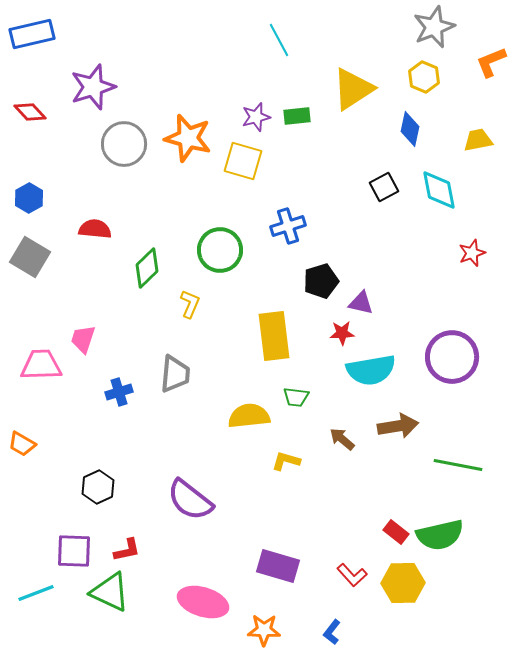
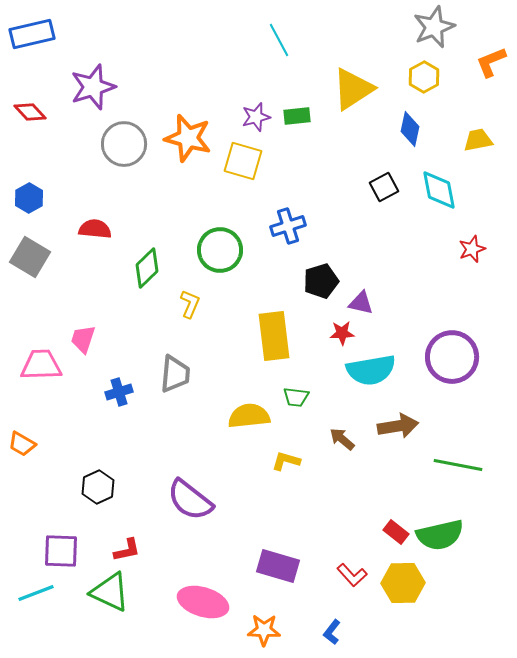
yellow hexagon at (424, 77): rotated 8 degrees clockwise
red star at (472, 253): moved 4 px up
purple square at (74, 551): moved 13 px left
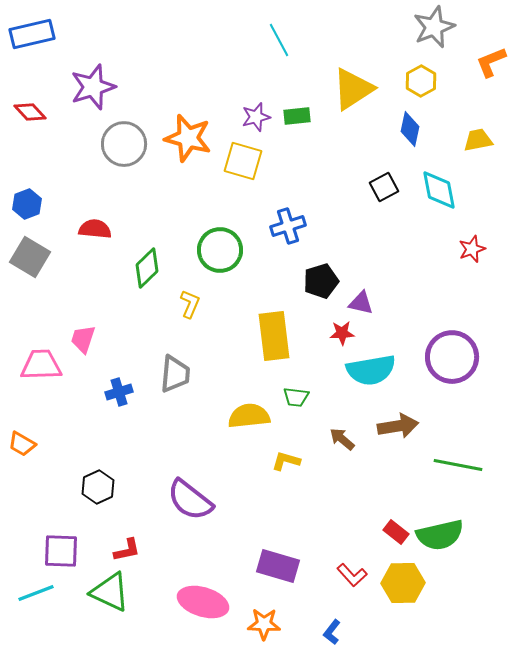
yellow hexagon at (424, 77): moved 3 px left, 4 px down
blue hexagon at (29, 198): moved 2 px left, 6 px down; rotated 8 degrees clockwise
orange star at (264, 630): moved 6 px up
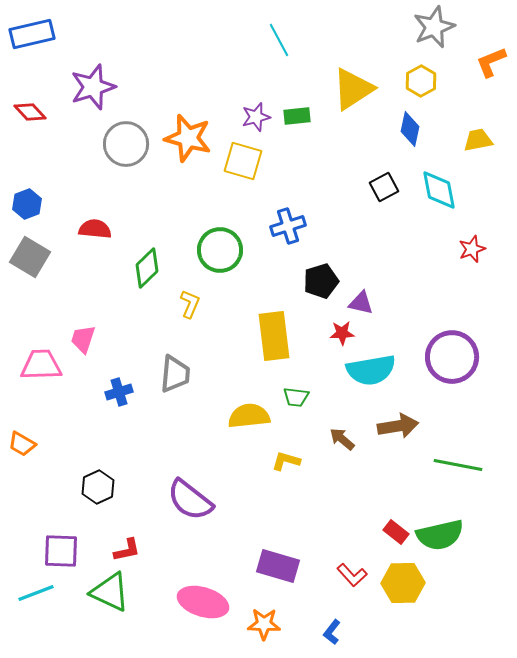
gray circle at (124, 144): moved 2 px right
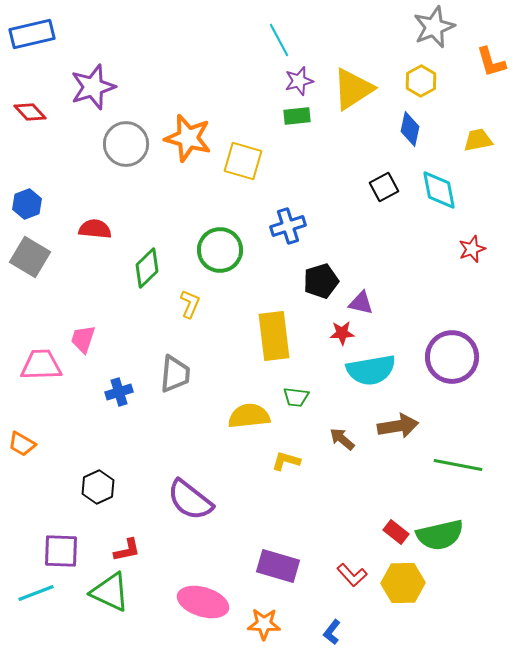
orange L-shape at (491, 62): rotated 84 degrees counterclockwise
purple star at (256, 117): moved 43 px right, 36 px up
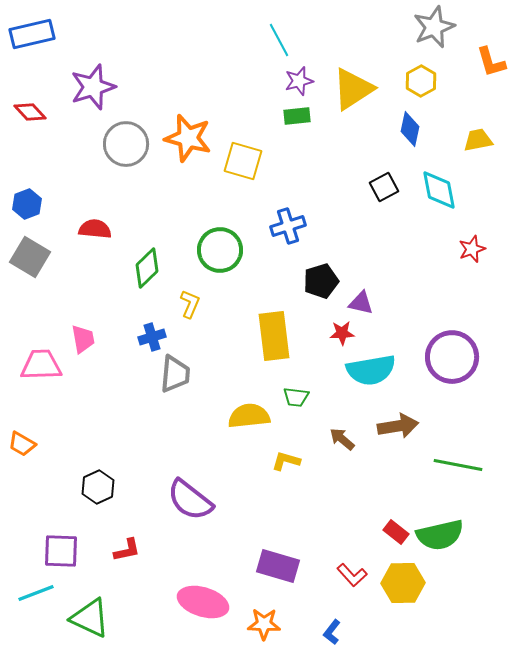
pink trapezoid at (83, 339): rotated 152 degrees clockwise
blue cross at (119, 392): moved 33 px right, 55 px up
green triangle at (110, 592): moved 20 px left, 26 px down
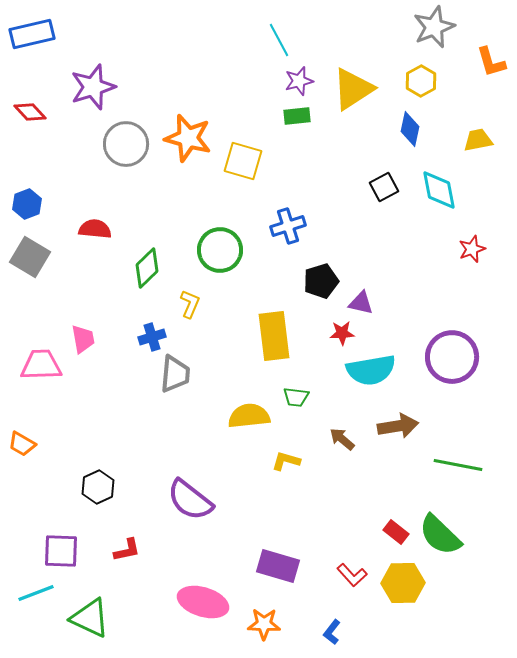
green semicircle at (440, 535): rotated 57 degrees clockwise
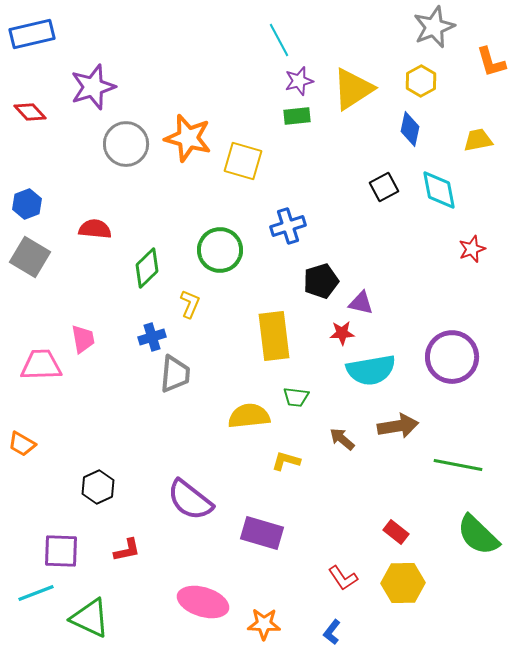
green semicircle at (440, 535): moved 38 px right
purple rectangle at (278, 566): moved 16 px left, 33 px up
red L-shape at (352, 575): moved 9 px left, 3 px down; rotated 8 degrees clockwise
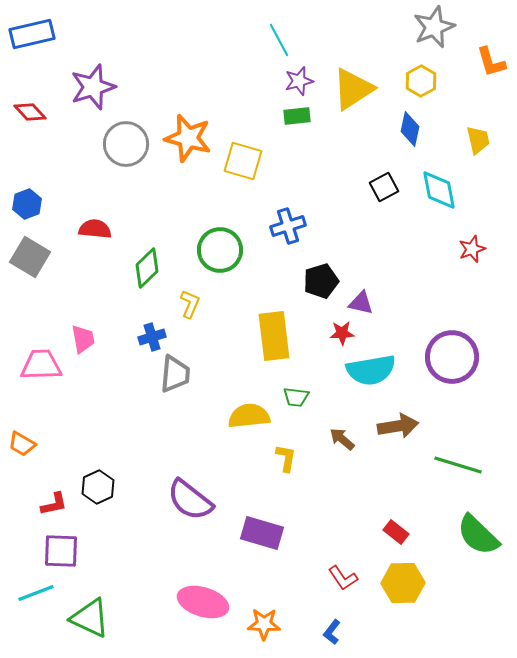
yellow trapezoid at (478, 140): rotated 88 degrees clockwise
yellow L-shape at (286, 461): moved 3 px up; rotated 84 degrees clockwise
green line at (458, 465): rotated 6 degrees clockwise
red L-shape at (127, 550): moved 73 px left, 46 px up
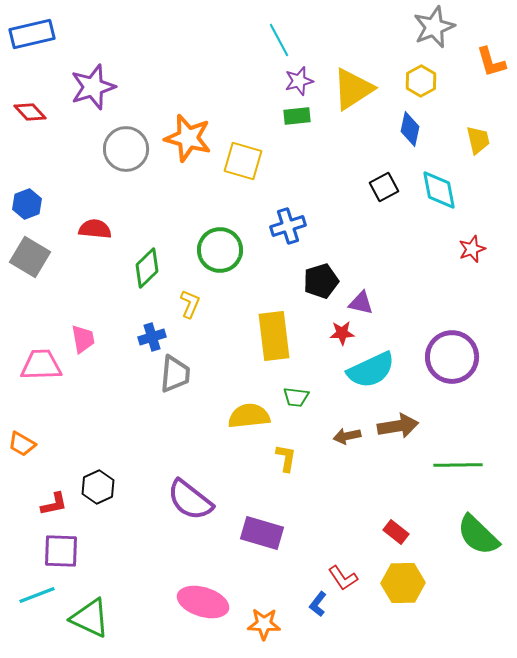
gray circle at (126, 144): moved 5 px down
cyan semicircle at (371, 370): rotated 15 degrees counterclockwise
brown arrow at (342, 439): moved 5 px right, 3 px up; rotated 52 degrees counterclockwise
green line at (458, 465): rotated 18 degrees counterclockwise
cyan line at (36, 593): moved 1 px right, 2 px down
blue L-shape at (332, 632): moved 14 px left, 28 px up
